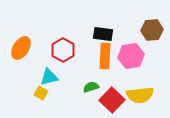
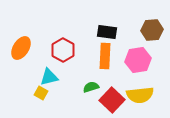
black rectangle: moved 4 px right, 2 px up
pink hexagon: moved 7 px right, 4 px down
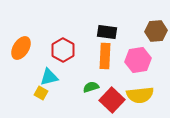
brown hexagon: moved 4 px right, 1 px down
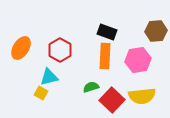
black rectangle: rotated 12 degrees clockwise
red hexagon: moved 3 px left
yellow semicircle: moved 2 px right, 1 px down
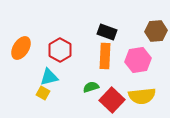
yellow square: moved 2 px right
